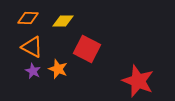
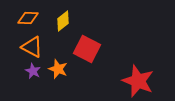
yellow diamond: rotated 40 degrees counterclockwise
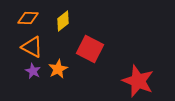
red square: moved 3 px right
orange star: rotated 24 degrees clockwise
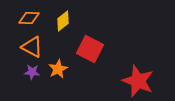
orange diamond: moved 1 px right
purple star: moved 1 px left, 1 px down; rotated 21 degrees counterclockwise
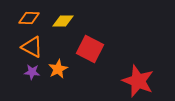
yellow diamond: rotated 40 degrees clockwise
